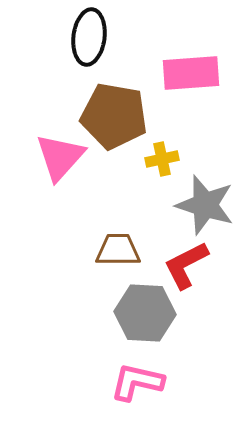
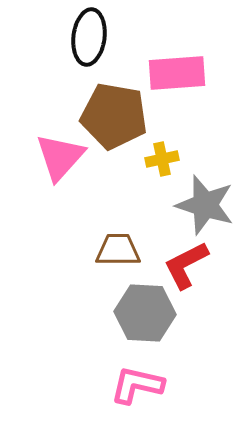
pink rectangle: moved 14 px left
pink L-shape: moved 3 px down
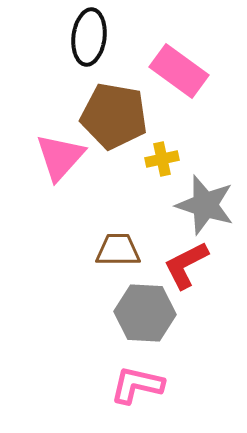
pink rectangle: moved 2 px right, 2 px up; rotated 40 degrees clockwise
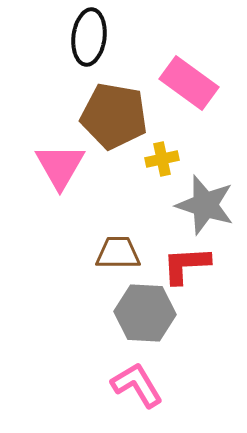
pink rectangle: moved 10 px right, 12 px down
pink triangle: moved 9 px down; rotated 12 degrees counterclockwise
brown trapezoid: moved 3 px down
red L-shape: rotated 24 degrees clockwise
pink L-shape: rotated 46 degrees clockwise
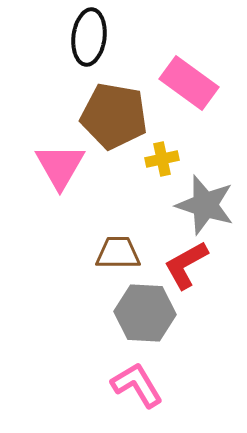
red L-shape: rotated 26 degrees counterclockwise
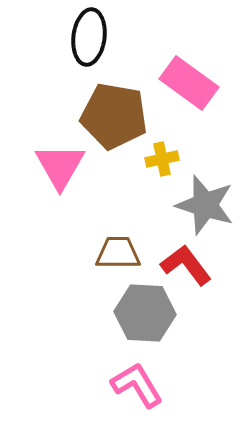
red L-shape: rotated 82 degrees clockwise
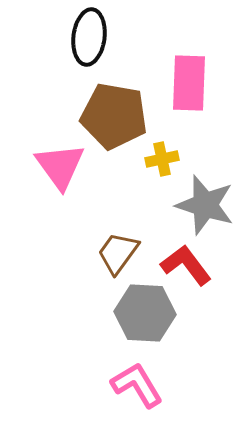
pink rectangle: rotated 56 degrees clockwise
pink triangle: rotated 6 degrees counterclockwise
brown trapezoid: rotated 54 degrees counterclockwise
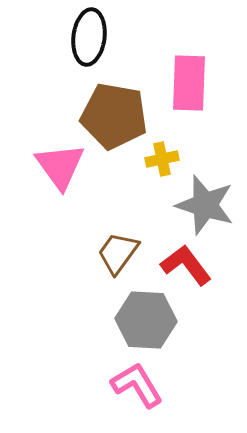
gray hexagon: moved 1 px right, 7 px down
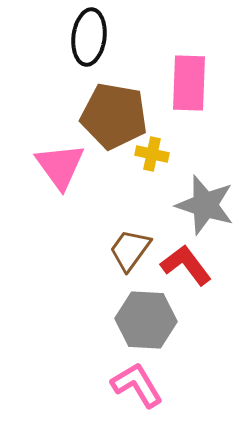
yellow cross: moved 10 px left, 5 px up; rotated 24 degrees clockwise
brown trapezoid: moved 12 px right, 3 px up
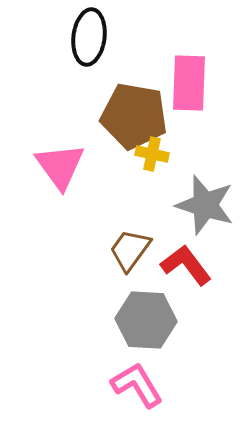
brown pentagon: moved 20 px right
